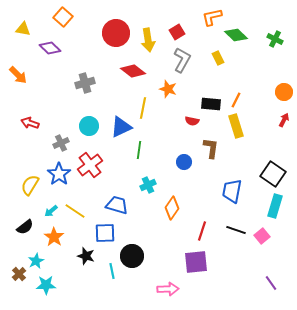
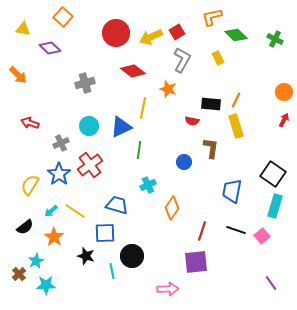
yellow arrow at (148, 40): moved 3 px right, 3 px up; rotated 75 degrees clockwise
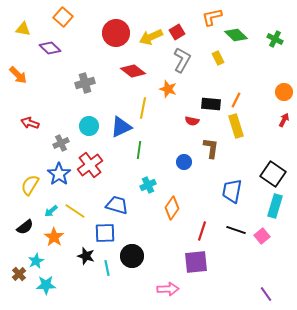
cyan line at (112, 271): moved 5 px left, 3 px up
purple line at (271, 283): moved 5 px left, 11 px down
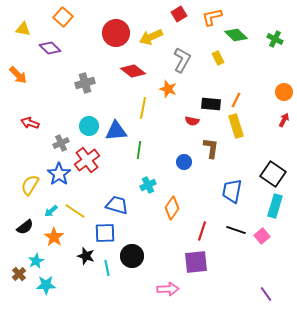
red square at (177, 32): moved 2 px right, 18 px up
blue triangle at (121, 127): moved 5 px left, 4 px down; rotated 20 degrees clockwise
red cross at (90, 165): moved 3 px left, 5 px up
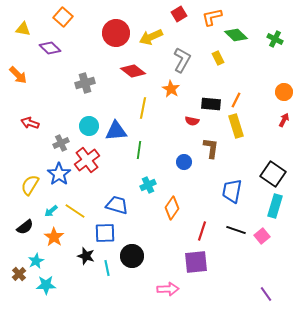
orange star at (168, 89): moved 3 px right; rotated 12 degrees clockwise
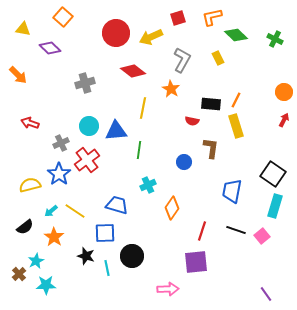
red square at (179, 14): moved 1 px left, 4 px down; rotated 14 degrees clockwise
yellow semicircle at (30, 185): rotated 45 degrees clockwise
